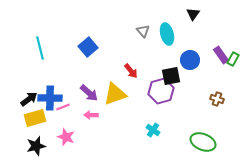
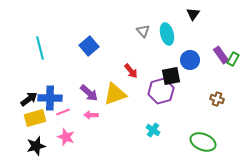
blue square: moved 1 px right, 1 px up
pink line: moved 5 px down
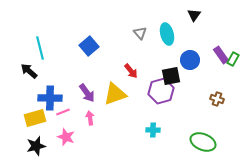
black triangle: moved 1 px right, 1 px down
gray triangle: moved 3 px left, 2 px down
purple arrow: moved 2 px left; rotated 12 degrees clockwise
black arrow: moved 28 px up; rotated 102 degrees counterclockwise
pink arrow: moved 1 px left, 3 px down; rotated 80 degrees clockwise
cyan cross: rotated 32 degrees counterclockwise
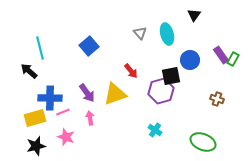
cyan cross: moved 2 px right; rotated 32 degrees clockwise
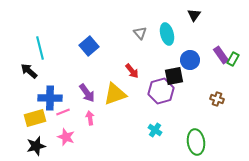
red arrow: moved 1 px right
black square: moved 3 px right
green ellipse: moved 7 px left; rotated 60 degrees clockwise
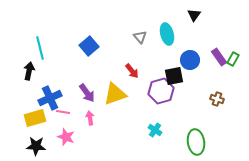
gray triangle: moved 4 px down
purple rectangle: moved 2 px left, 2 px down
black arrow: rotated 60 degrees clockwise
blue cross: rotated 25 degrees counterclockwise
pink line: rotated 32 degrees clockwise
black star: rotated 18 degrees clockwise
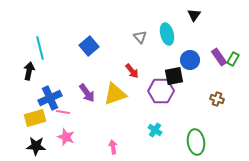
purple hexagon: rotated 15 degrees clockwise
pink arrow: moved 23 px right, 29 px down
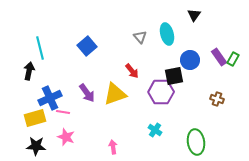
blue square: moved 2 px left
purple hexagon: moved 1 px down
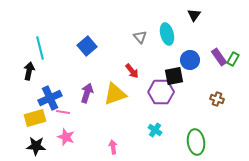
purple arrow: rotated 126 degrees counterclockwise
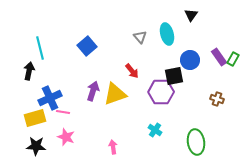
black triangle: moved 3 px left
purple arrow: moved 6 px right, 2 px up
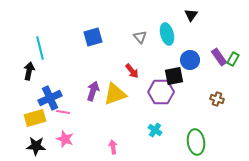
blue square: moved 6 px right, 9 px up; rotated 24 degrees clockwise
pink star: moved 1 px left, 2 px down
